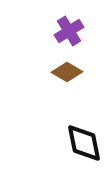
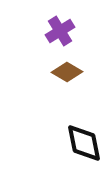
purple cross: moved 9 px left
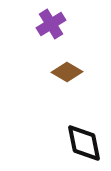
purple cross: moved 9 px left, 7 px up
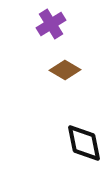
brown diamond: moved 2 px left, 2 px up
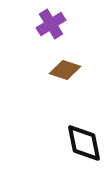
brown diamond: rotated 12 degrees counterclockwise
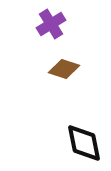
brown diamond: moved 1 px left, 1 px up
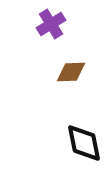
brown diamond: moved 7 px right, 3 px down; rotated 20 degrees counterclockwise
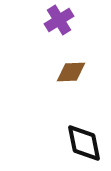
purple cross: moved 8 px right, 4 px up
